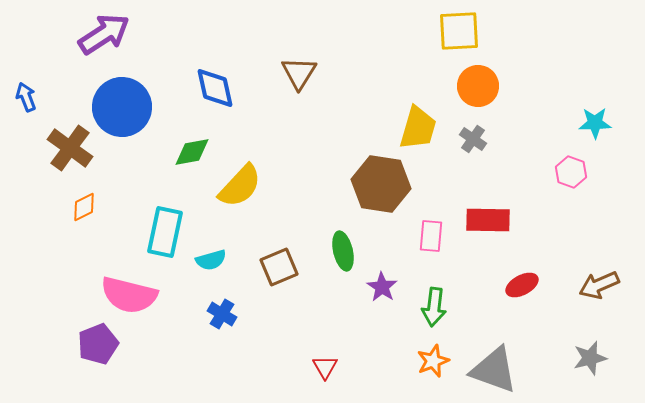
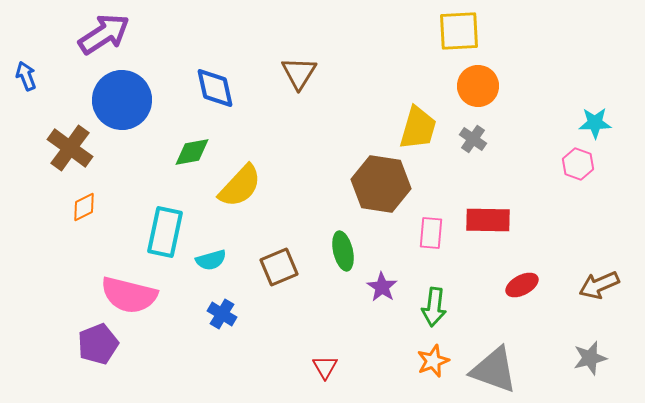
blue arrow: moved 21 px up
blue circle: moved 7 px up
pink hexagon: moved 7 px right, 8 px up
pink rectangle: moved 3 px up
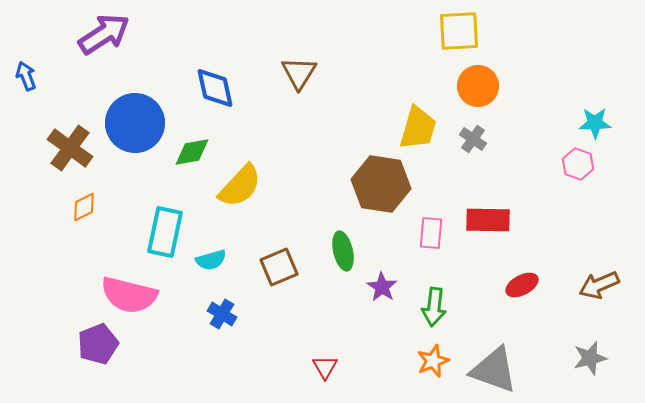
blue circle: moved 13 px right, 23 px down
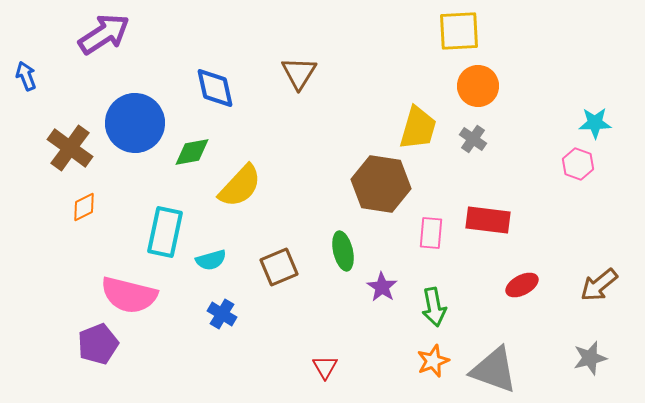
red rectangle: rotated 6 degrees clockwise
brown arrow: rotated 15 degrees counterclockwise
green arrow: rotated 18 degrees counterclockwise
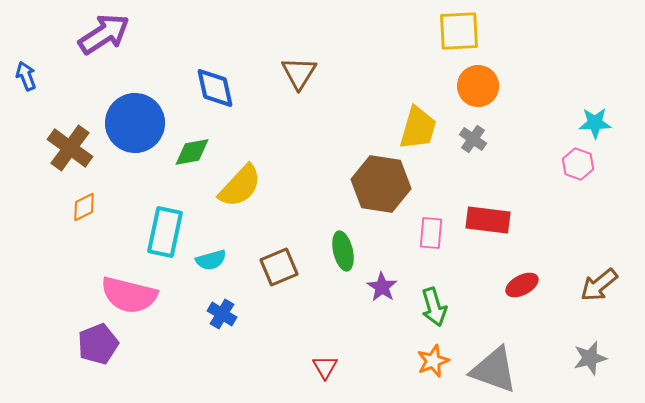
green arrow: rotated 6 degrees counterclockwise
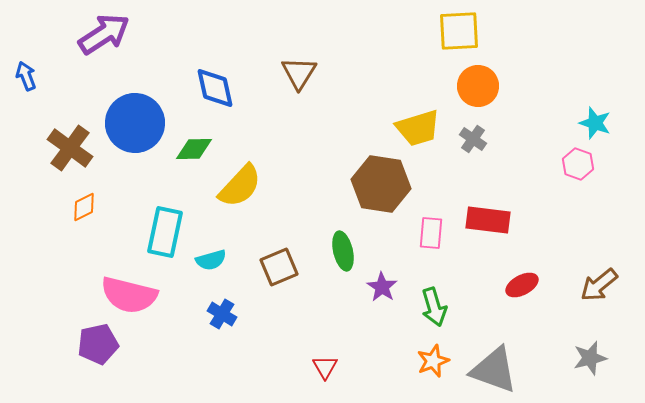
cyan star: rotated 20 degrees clockwise
yellow trapezoid: rotated 57 degrees clockwise
green diamond: moved 2 px right, 3 px up; rotated 9 degrees clockwise
purple pentagon: rotated 9 degrees clockwise
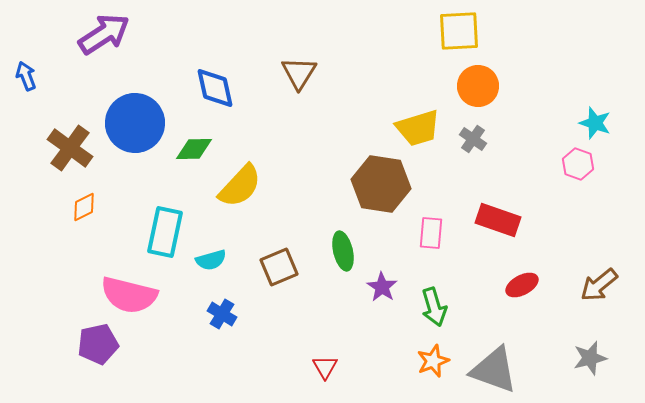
red rectangle: moved 10 px right; rotated 12 degrees clockwise
